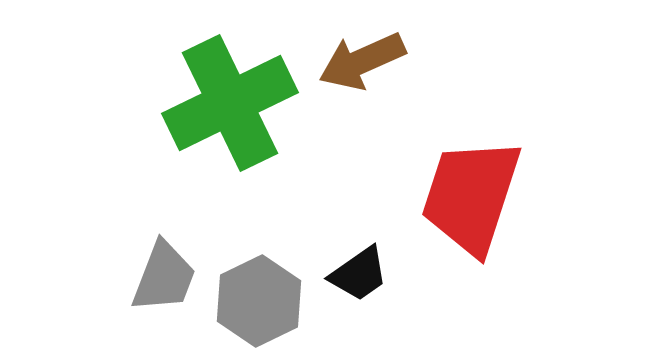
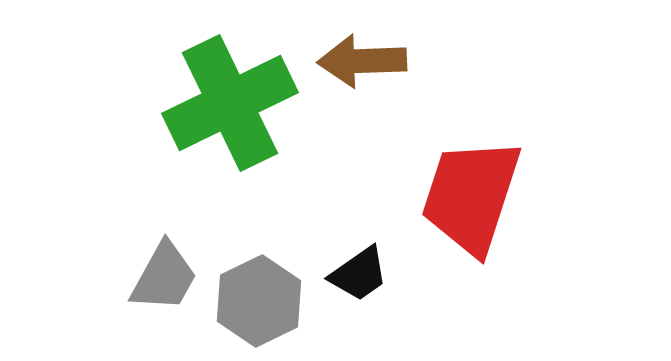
brown arrow: rotated 22 degrees clockwise
gray trapezoid: rotated 8 degrees clockwise
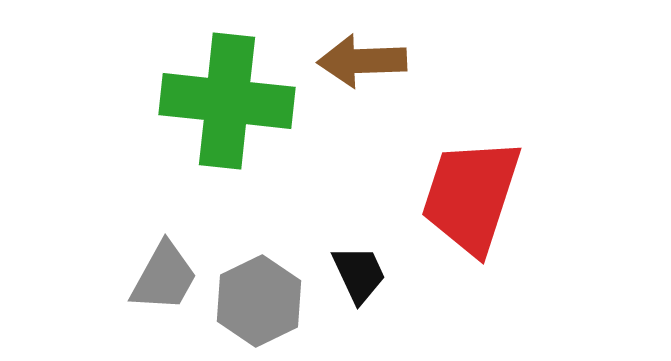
green cross: moved 3 px left, 2 px up; rotated 32 degrees clockwise
black trapezoid: rotated 80 degrees counterclockwise
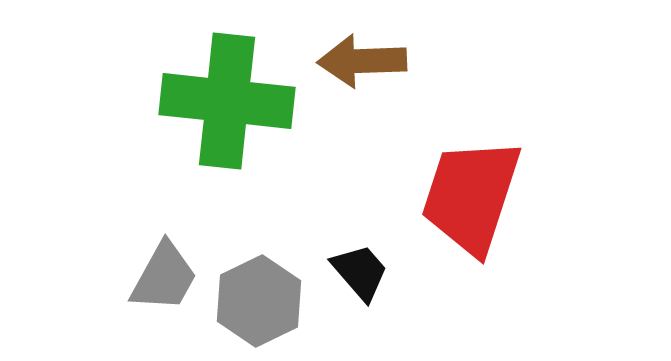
black trapezoid: moved 1 px right, 2 px up; rotated 16 degrees counterclockwise
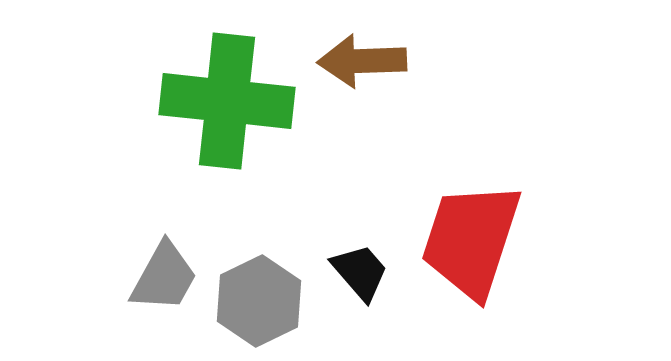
red trapezoid: moved 44 px down
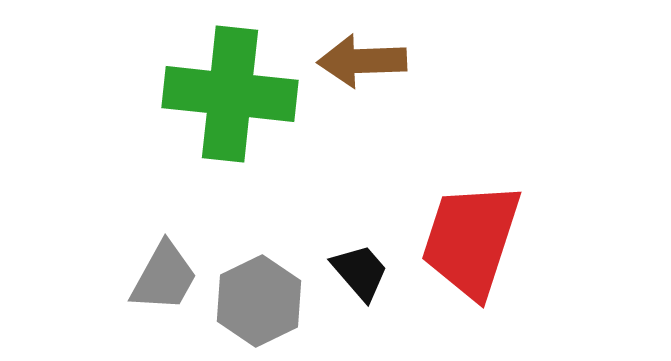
green cross: moved 3 px right, 7 px up
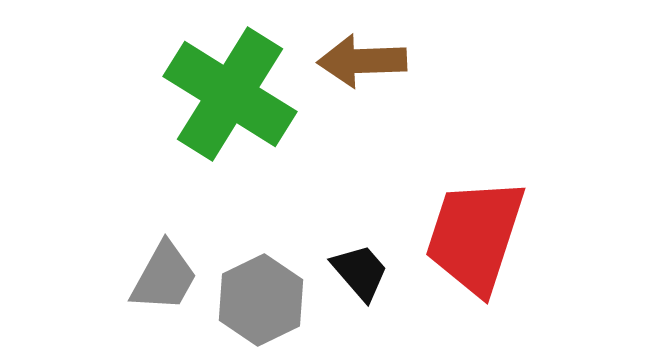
green cross: rotated 26 degrees clockwise
red trapezoid: moved 4 px right, 4 px up
gray hexagon: moved 2 px right, 1 px up
